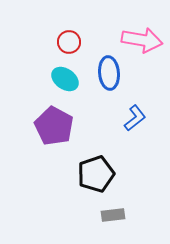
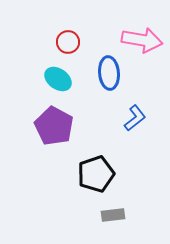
red circle: moved 1 px left
cyan ellipse: moved 7 px left
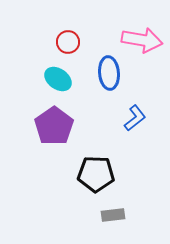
purple pentagon: rotated 9 degrees clockwise
black pentagon: rotated 21 degrees clockwise
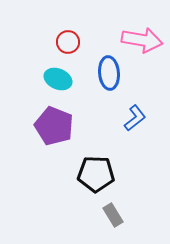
cyan ellipse: rotated 12 degrees counterclockwise
purple pentagon: rotated 15 degrees counterclockwise
gray rectangle: rotated 65 degrees clockwise
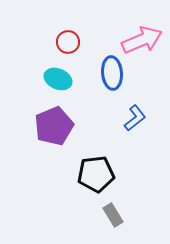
pink arrow: rotated 33 degrees counterclockwise
blue ellipse: moved 3 px right
purple pentagon: rotated 27 degrees clockwise
black pentagon: rotated 9 degrees counterclockwise
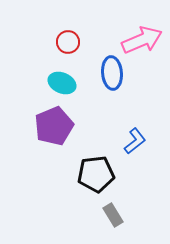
cyan ellipse: moved 4 px right, 4 px down
blue L-shape: moved 23 px down
